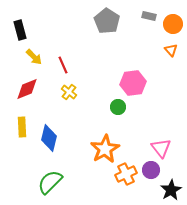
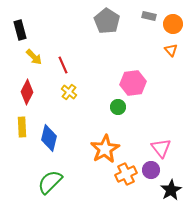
red diamond: moved 3 px down; rotated 40 degrees counterclockwise
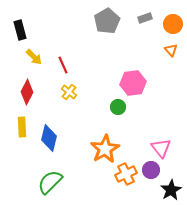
gray rectangle: moved 4 px left, 2 px down; rotated 32 degrees counterclockwise
gray pentagon: rotated 10 degrees clockwise
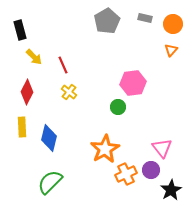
gray rectangle: rotated 32 degrees clockwise
orange triangle: rotated 24 degrees clockwise
pink triangle: moved 1 px right
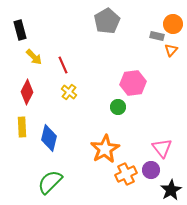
gray rectangle: moved 12 px right, 18 px down
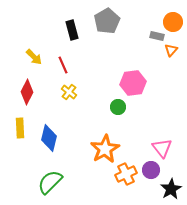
orange circle: moved 2 px up
black rectangle: moved 52 px right
yellow rectangle: moved 2 px left, 1 px down
black star: moved 1 px up
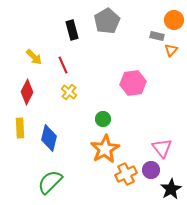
orange circle: moved 1 px right, 2 px up
green circle: moved 15 px left, 12 px down
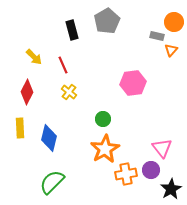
orange circle: moved 2 px down
orange cross: rotated 15 degrees clockwise
green semicircle: moved 2 px right
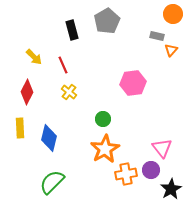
orange circle: moved 1 px left, 8 px up
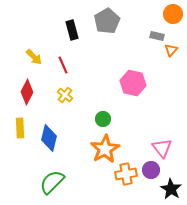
pink hexagon: rotated 20 degrees clockwise
yellow cross: moved 4 px left, 3 px down
black star: rotated 10 degrees counterclockwise
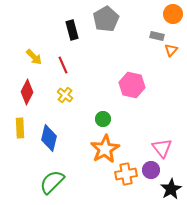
gray pentagon: moved 1 px left, 2 px up
pink hexagon: moved 1 px left, 2 px down
black star: rotated 10 degrees clockwise
